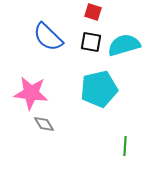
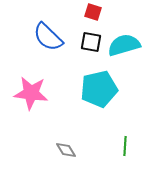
gray diamond: moved 22 px right, 26 px down
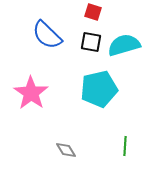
blue semicircle: moved 1 px left, 2 px up
pink star: rotated 28 degrees clockwise
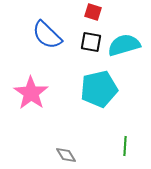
gray diamond: moved 5 px down
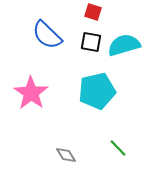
cyan pentagon: moved 2 px left, 2 px down
green line: moved 7 px left, 2 px down; rotated 48 degrees counterclockwise
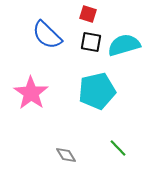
red square: moved 5 px left, 2 px down
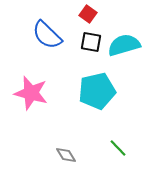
red square: rotated 18 degrees clockwise
pink star: rotated 20 degrees counterclockwise
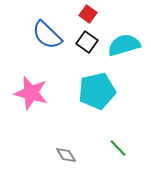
black square: moved 4 px left; rotated 25 degrees clockwise
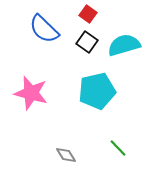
blue semicircle: moved 3 px left, 6 px up
